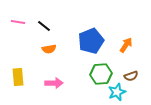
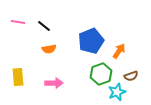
orange arrow: moved 7 px left, 6 px down
green hexagon: rotated 15 degrees counterclockwise
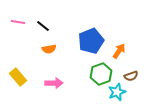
black line: moved 1 px left
yellow rectangle: rotated 36 degrees counterclockwise
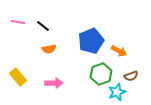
orange arrow: rotated 84 degrees clockwise
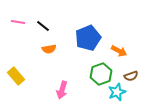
blue pentagon: moved 3 px left, 3 px up
yellow rectangle: moved 2 px left, 1 px up
pink arrow: moved 8 px right, 7 px down; rotated 108 degrees clockwise
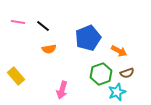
brown semicircle: moved 4 px left, 3 px up
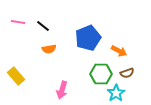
green hexagon: rotated 20 degrees clockwise
cyan star: moved 1 px left, 1 px down; rotated 12 degrees counterclockwise
